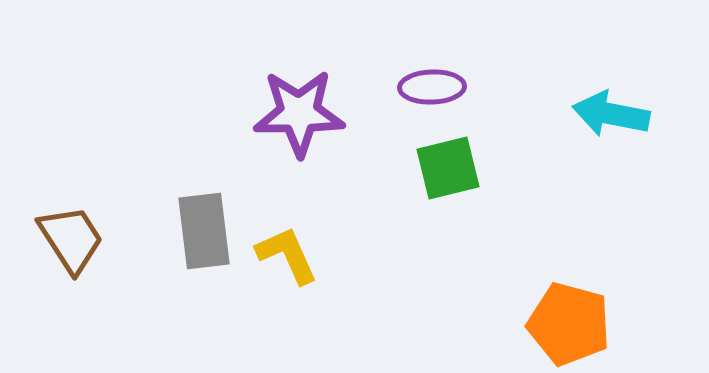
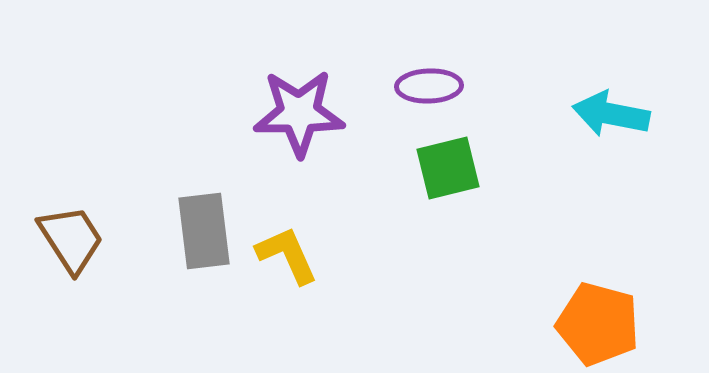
purple ellipse: moved 3 px left, 1 px up
orange pentagon: moved 29 px right
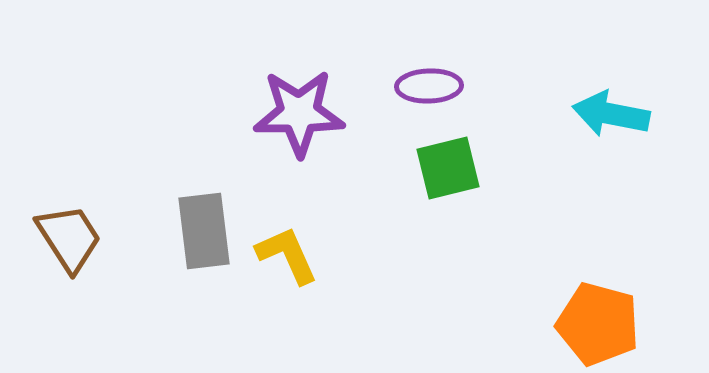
brown trapezoid: moved 2 px left, 1 px up
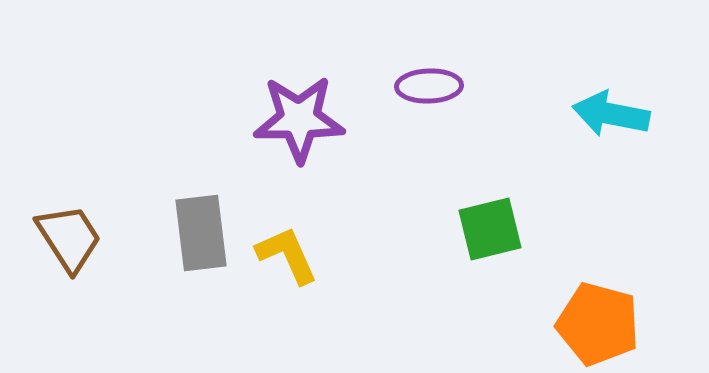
purple star: moved 6 px down
green square: moved 42 px right, 61 px down
gray rectangle: moved 3 px left, 2 px down
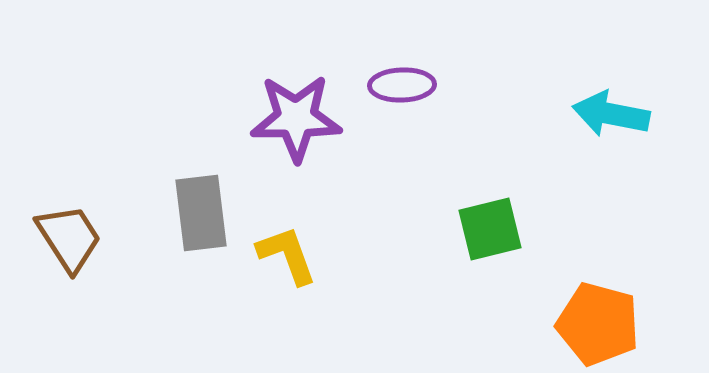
purple ellipse: moved 27 px left, 1 px up
purple star: moved 3 px left, 1 px up
gray rectangle: moved 20 px up
yellow L-shape: rotated 4 degrees clockwise
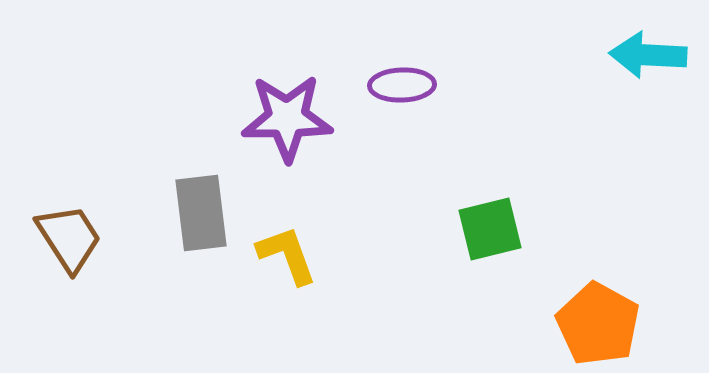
cyan arrow: moved 37 px right, 59 px up; rotated 8 degrees counterclockwise
purple star: moved 9 px left
orange pentagon: rotated 14 degrees clockwise
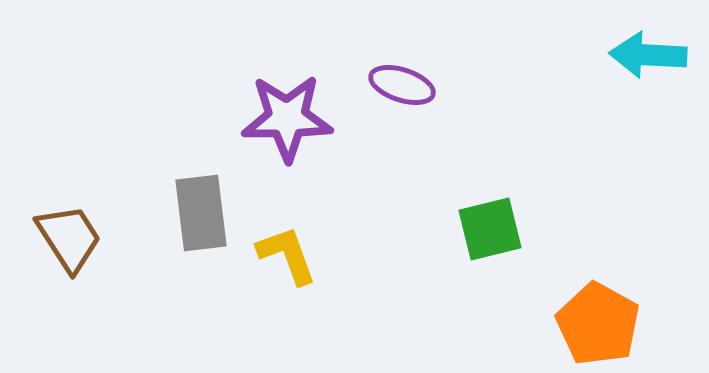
purple ellipse: rotated 20 degrees clockwise
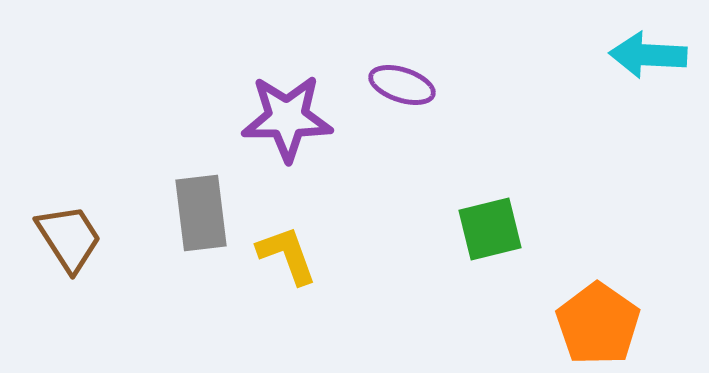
orange pentagon: rotated 6 degrees clockwise
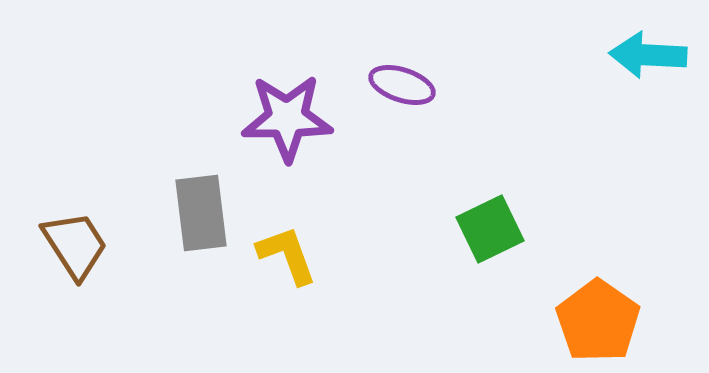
green square: rotated 12 degrees counterclockwise
brown trapezoid: moved 6 px right, 7 px down
orange pentagon: moved 3 px up
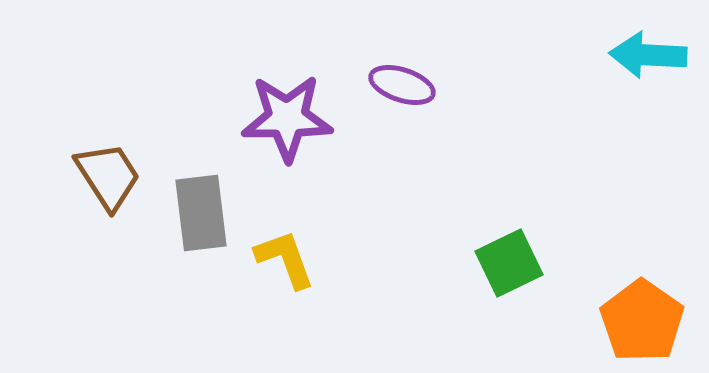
green square: moved 19 px right, 34 px down
brown trapezoid: moved 33 px right, 69 px up
yellow L-shape: moved 2 px left, 4 px down
orange pentagon: moved 44 px right
